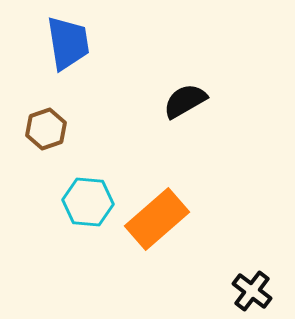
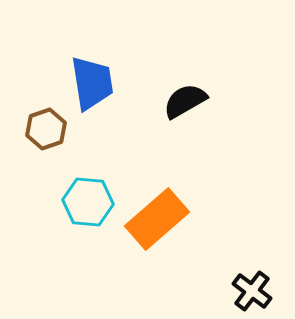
blue trapezoid: moved 24 px right, 40 px down
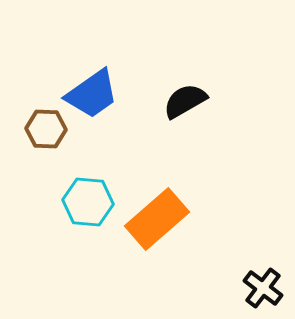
blue trapezoid: moved 11 px down; rotated 64 degrees clockwise
brown hexagon: rotated 21 degrees clockwise
black cross: moved 11 px right, 3 px up
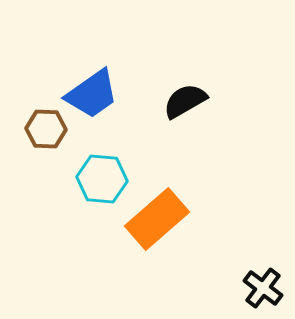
cyan hexagon: moved 14 px right, 23 px up
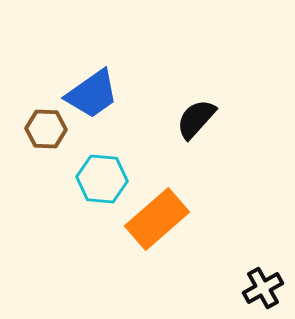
black semicircle: moved 11 px right, 18 px down; rotated 18 degrees counterclockwise
black cross: rotated 24 degrees clockwise
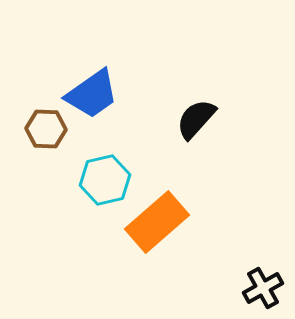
cyan hexagon: moved 3 px right, 1 px down; rotated 18 degrees counterclockwise
orange rectangle: moved 3 px down
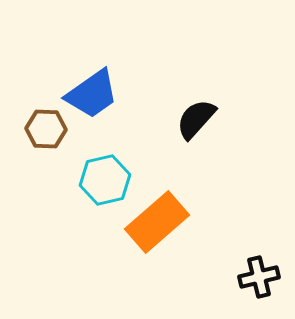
black cross: moved 4 px left, 11 px up; rotated 15 degrees clockwise
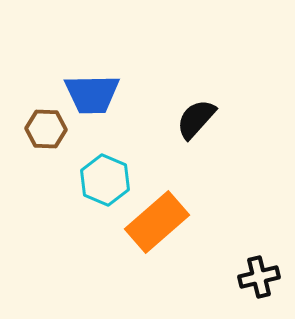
blue trapezoid: rotated 34 degrees clockwise
cyan hexagon: rotated 24 degrees counterclockwise
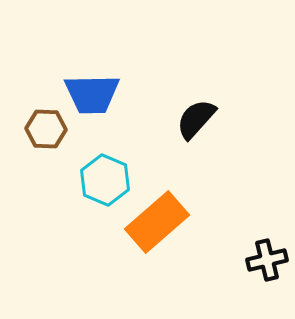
black cross: moved 8 px right, 17 px up
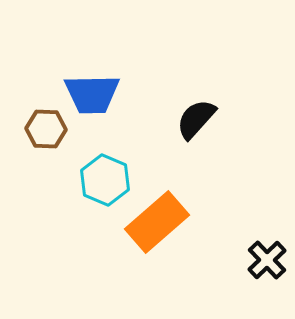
black cross: rotated 30 degrees counterclockwise
